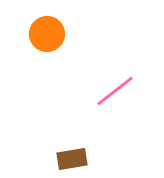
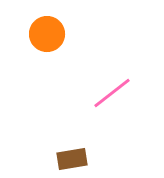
pink line: moved 3 px left, 2 px down
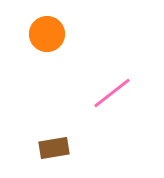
brown rectangle: moved 18 px left, 11 px up
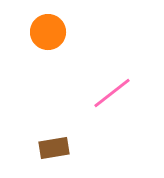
orange circle: moved 1 px right, 2 px up
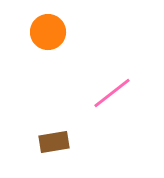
brown rectangle: moved 6 px up
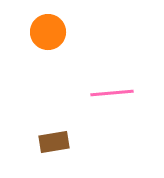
pink line: rotated 33 degrees clockwise
